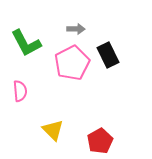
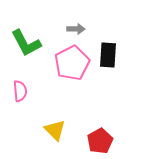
black rectangle: rotated 30 degrees clockwise
yellow triangle: moved 2 px right
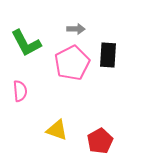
yellow triangle: moved 2 px right; rotated 25 degrees counterclockwise
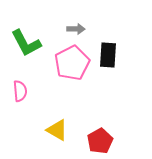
yellow triangle: rotated 10 degrees clockwise
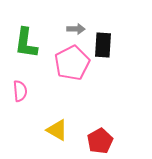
green L-shape: rotated 36 degrees clockwise
black rectangle: moved 5 px left, 10 px up
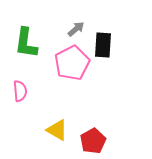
gray arrow: rotated 42 degrees counterclockwise
red pentagon: moved 7 px left
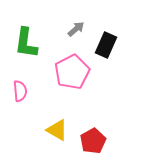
black rectangle: moved 3 px right; rotated 20 degrees clockwise
pink pentagon: moved 9 px down
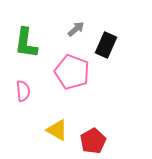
pink pentagon: rotated 24 degrees counterclockwise
pink semicircle: moved 3 px right
